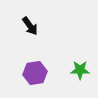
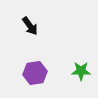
green star: moved 1 px right, 1 px down
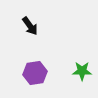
green star: moved 1 px right
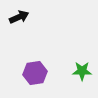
black arrow: moved 11 px left, 9 px up; rotated 78 degrees counterclockwise
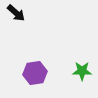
black arrow: moved 3 px left, 4 px up; rotated 66 degrees clockwise
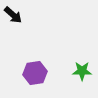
black arrow: moved 3 px left, 2 px down
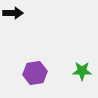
black arrow: moved 2 px up; rotated 42 degrees counterclockwise
